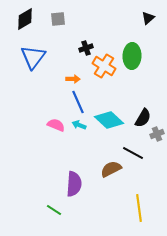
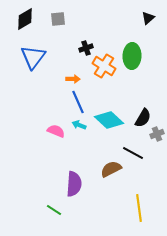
pink semicircle: moved 6 px down
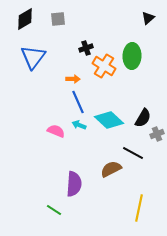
yellow line: rotated 20 degrees clockwise
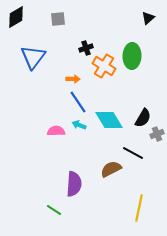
black diamond: moved 9 px left, 2 px up
blue line: rotated 10 degrees counterclockwise
cyan diamond: rotated 16 degrees clockwise
pink semicircle: rotated 24 degrees counterclockwise
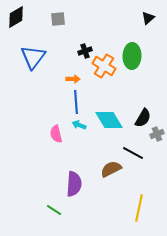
black cross: moved 1 px left, 3 px down
blue line: moved 2 px left; rotated 30 degrees clockwise
pink semicircle: moved 3 px down; rotated 102 degrees counterclockwise
